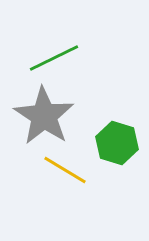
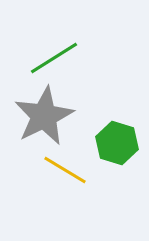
green line: rotated 6 degrees counterclockwise
gray star: rotated 12 degrees clockwise
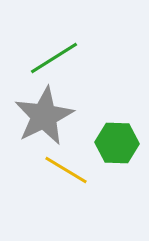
green hexagon: rotated 15 degrees counterclockwise
yellow line: moved 1 px right
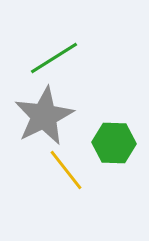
green hexagon: moved 3 px left
yellow line: rotated 21 degrees clockwise
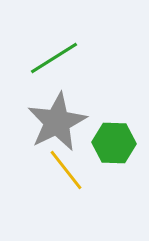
gray star: moved 13 px right, 6 px down
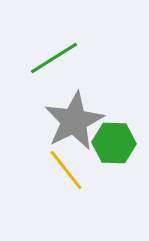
gray star: moved 17 px right, 1 px up
